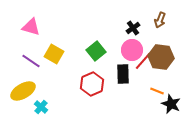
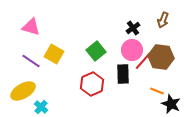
brown arrow: moved 3 px right
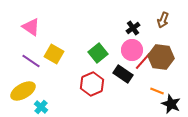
pink triangle: rotated 18 degrees clockwise
green square: moved 2 px right, 2 px down
black rectangle: rotated 54 degrees counterclockwise
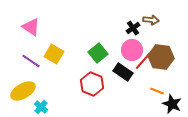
brown arrow: moved 12 px left; rotated 105 degrees counterclockwise
black rectangle: moved 2 px up
red hexagon: rotated 15 degrees counterclockwise
black star: moved 1 px right
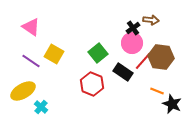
pink circle: moved 7 px up
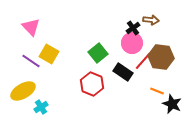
pink triangle: rotated 12 degrees clockwise
yellow square: moved 5 px left
cyan cross: rotated 16 degrees clockwise
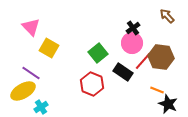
brown arrow: moved 16 px right, 4 px up; rotated 140 degrees counterclockwise
yellow square: moved 6 px up
purple line: moved 12 px down
orange line: moved 1 px up
black star: moved 4 px left
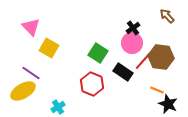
green square: rotated 18 degrees counterclockwise
cyan cross: moved 17 px right
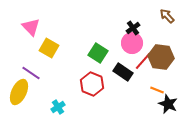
yellow ellipse: moved 4 px left, 1 px down; rotated 35 degrees counterclockwise
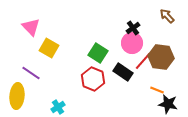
red hexagon: moved 1 px right, 5 px up
yellow ellipse: moved 2 px left, 4 px down; rotated 20 degrees counterclockwise
black star: rotated 12 degrees counterclockwise
